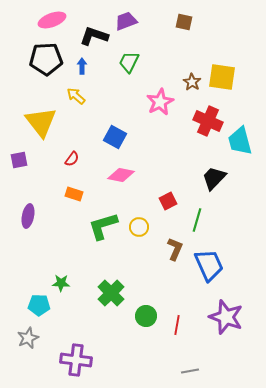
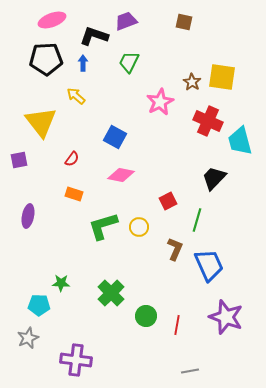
blue arrow: moved 1 px right, 3 px up
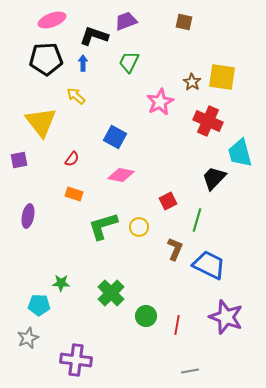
cyan trapezoid: moved 12 px down
blue trapezoid: rotated 40 degrees counterclockwise
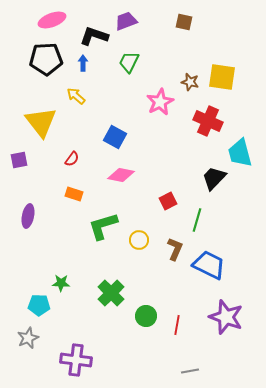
brown star: moved 2 px left; rotated 18 degrees counterclockwise
yellow circle: moved 13 px down
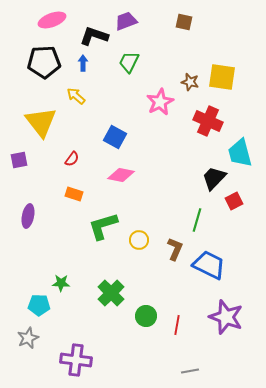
black pentagon: moved 2 px left, 3 px down
red square: moved 66 px right
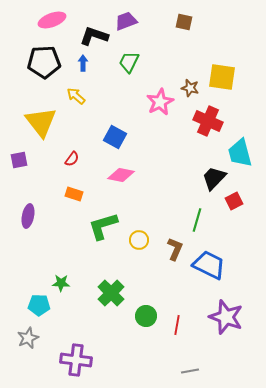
brown star: moved 6 px down
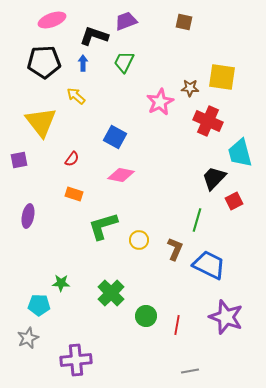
green trapezoid: moved 5 px left
brown star: rotated 12 degrees counterclockwise
purple cross: rotated 12 degrees counterclockwise
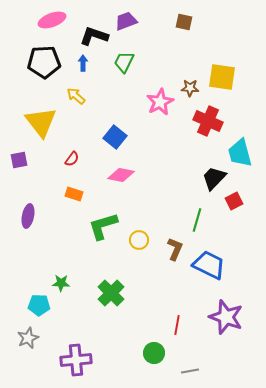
blue square: rotated 10 degrees clockwise
green circle: moved 8 px right, 37 px down
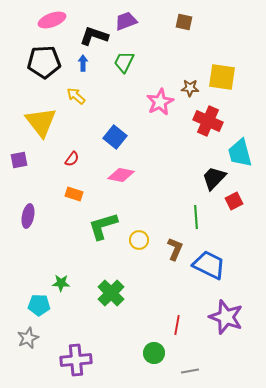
green line: moved 1 px left, 3 px up; rotated 20 degrees counterclockwise
